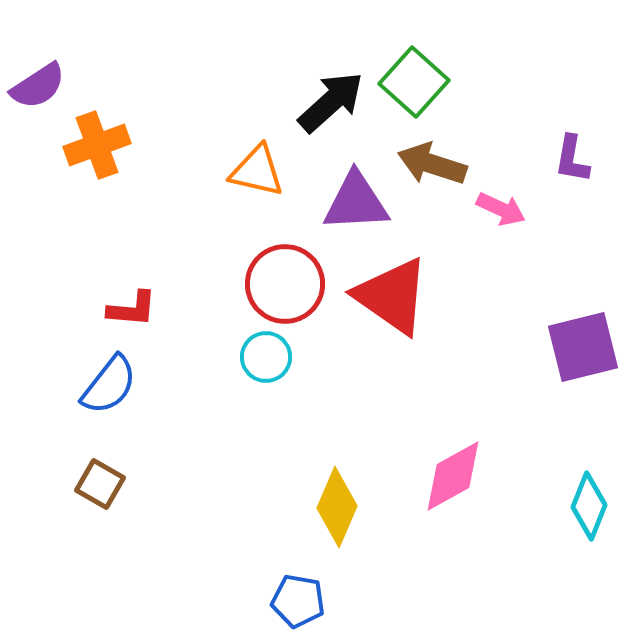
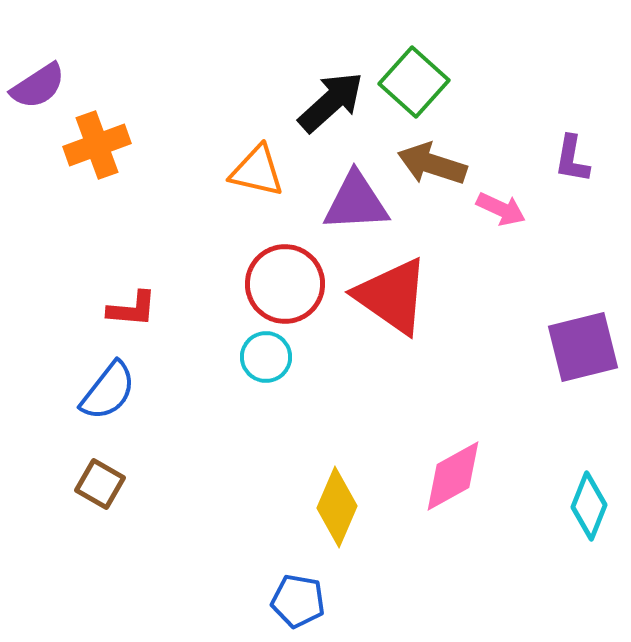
blue semicircle: moved 1 px left, 6 px down
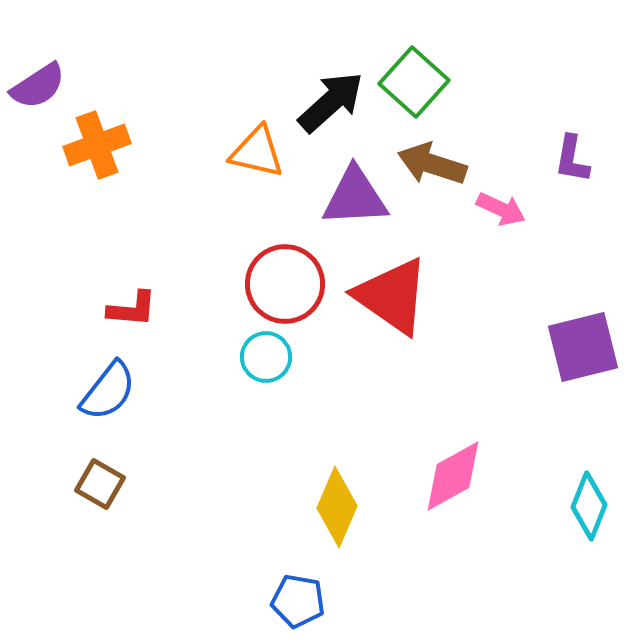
orange triangle: moved 19 px up
purple triangle: moved 1 px left, 5 px up
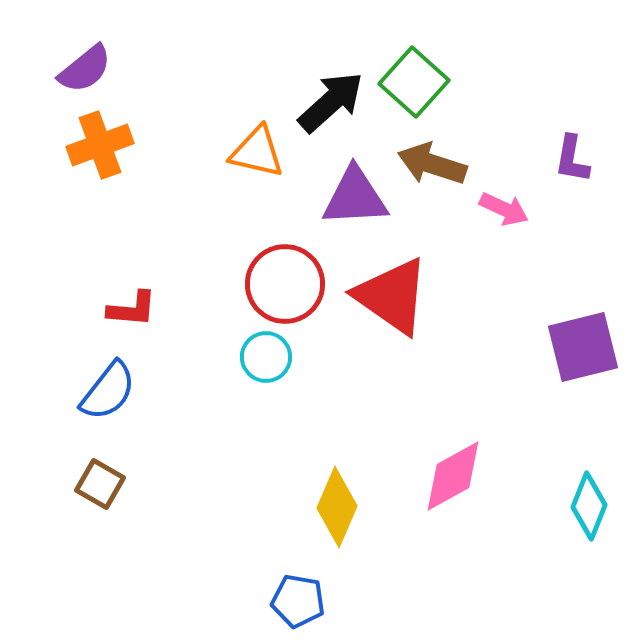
purple semicircle: moved 47 px right, 17 px up; rotated 6 degrees counterclockwise
orange cross: moved 3 px right
pink arrow: moved 3 px right
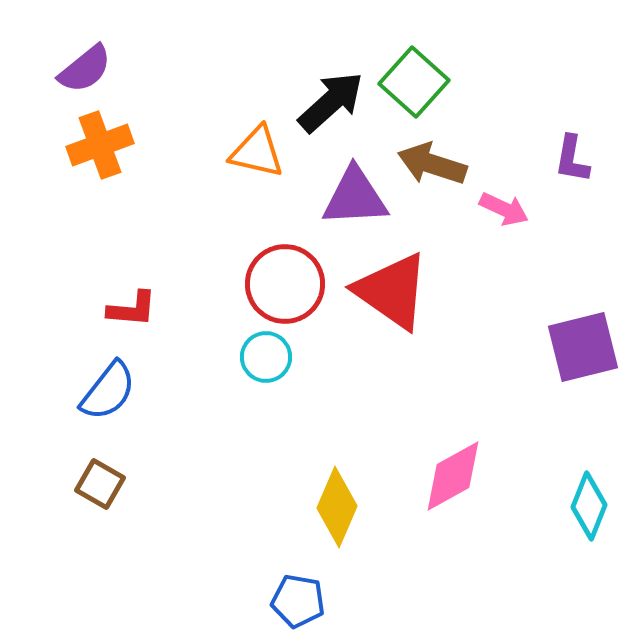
red triangle: moved 5 px up
